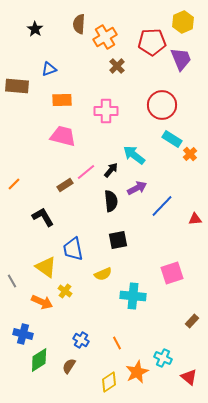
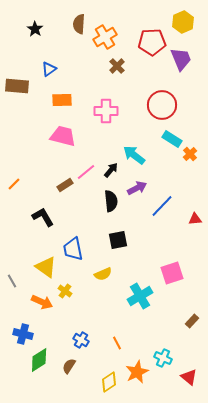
blue triangle at (49, 69): rotated 14 degrees counterclockwise
cyan cross at (133, 296): moved 7 px right; rotated 35 degrees counterclockwise
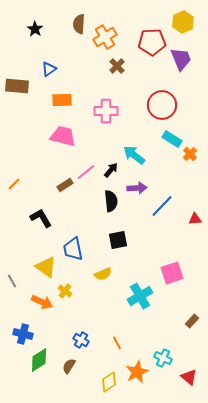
purple arrow at (137, 188): rotated 24 degrees clockwise
black L-shape at (43, 217): moved 2 px left, 1 px down
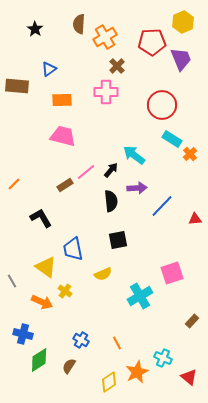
pink cross at (106, 111): moved 19 px up
